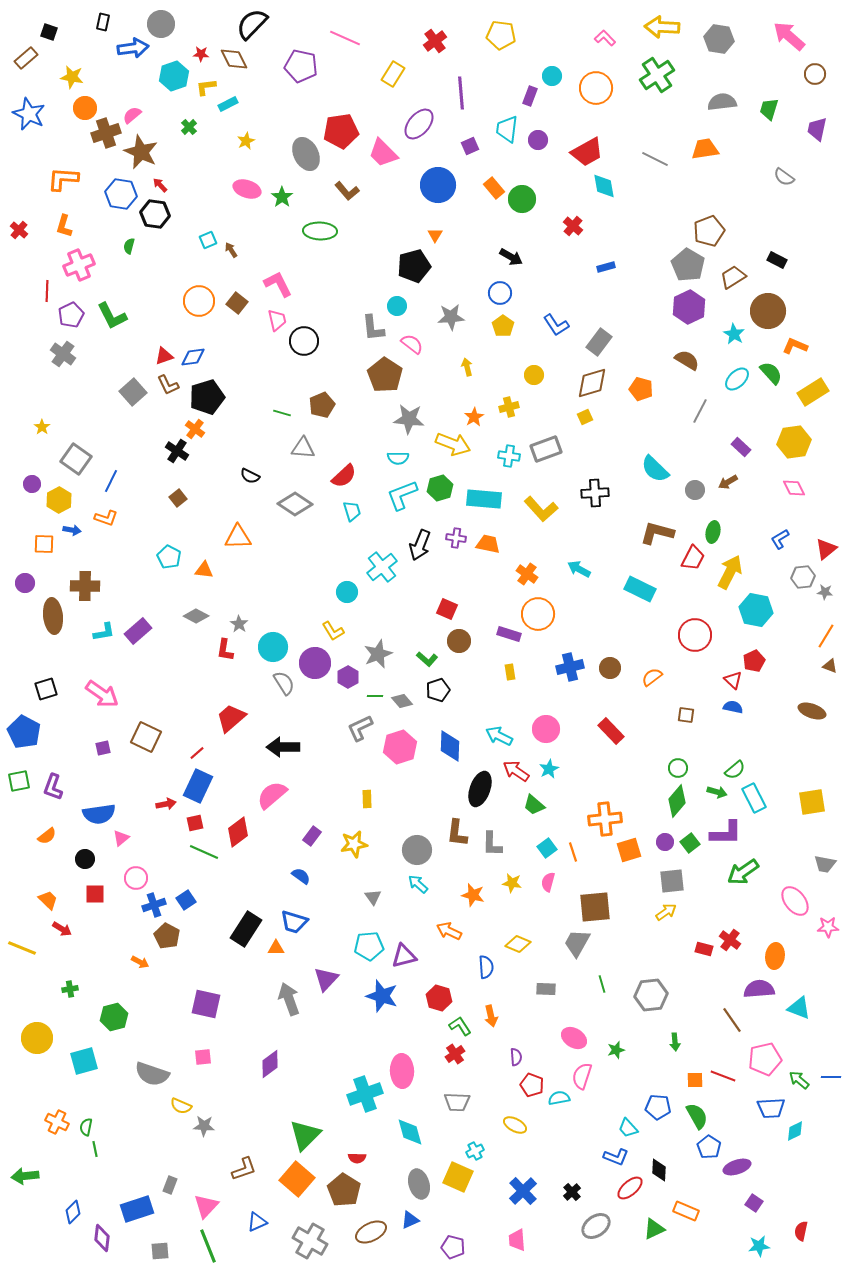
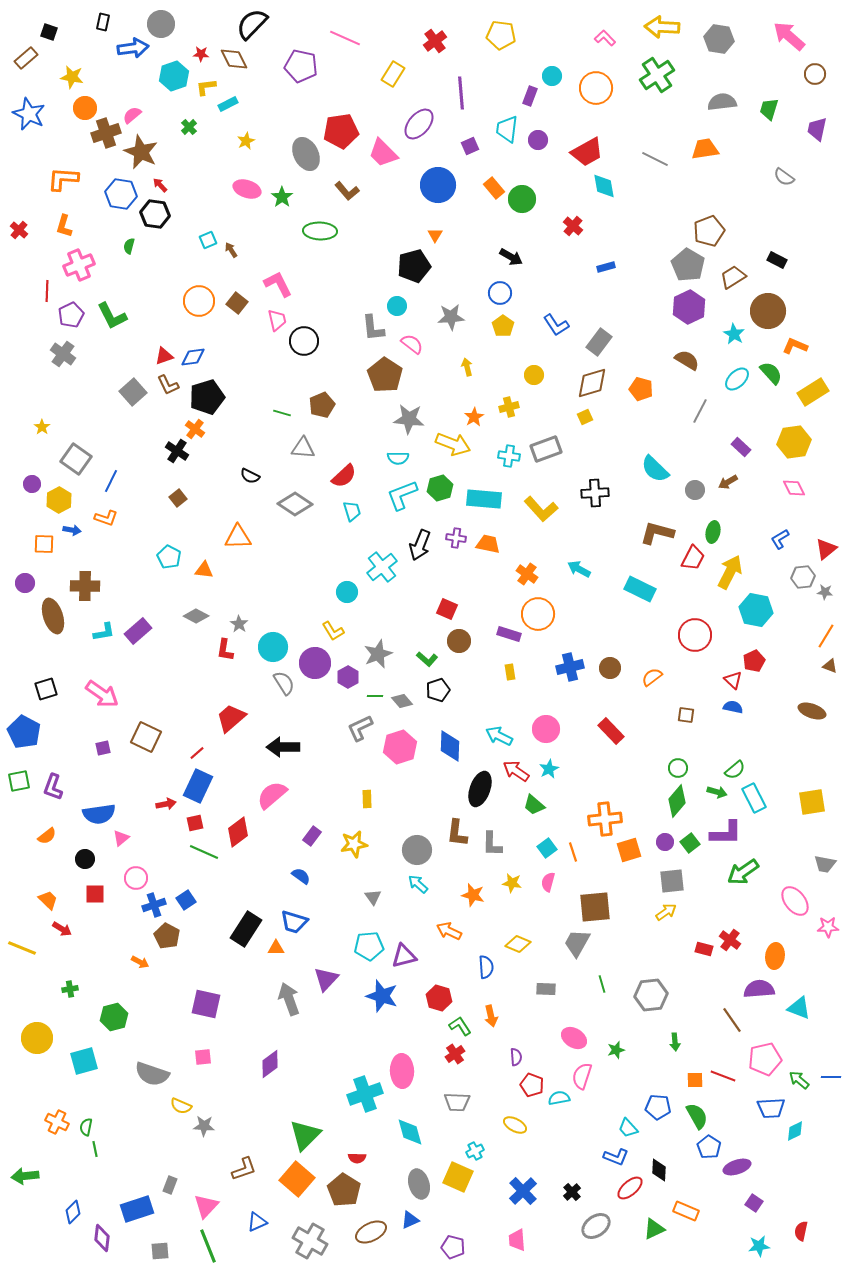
brown ellipse at (53, 616): rotated 12 degrees counterclockwise
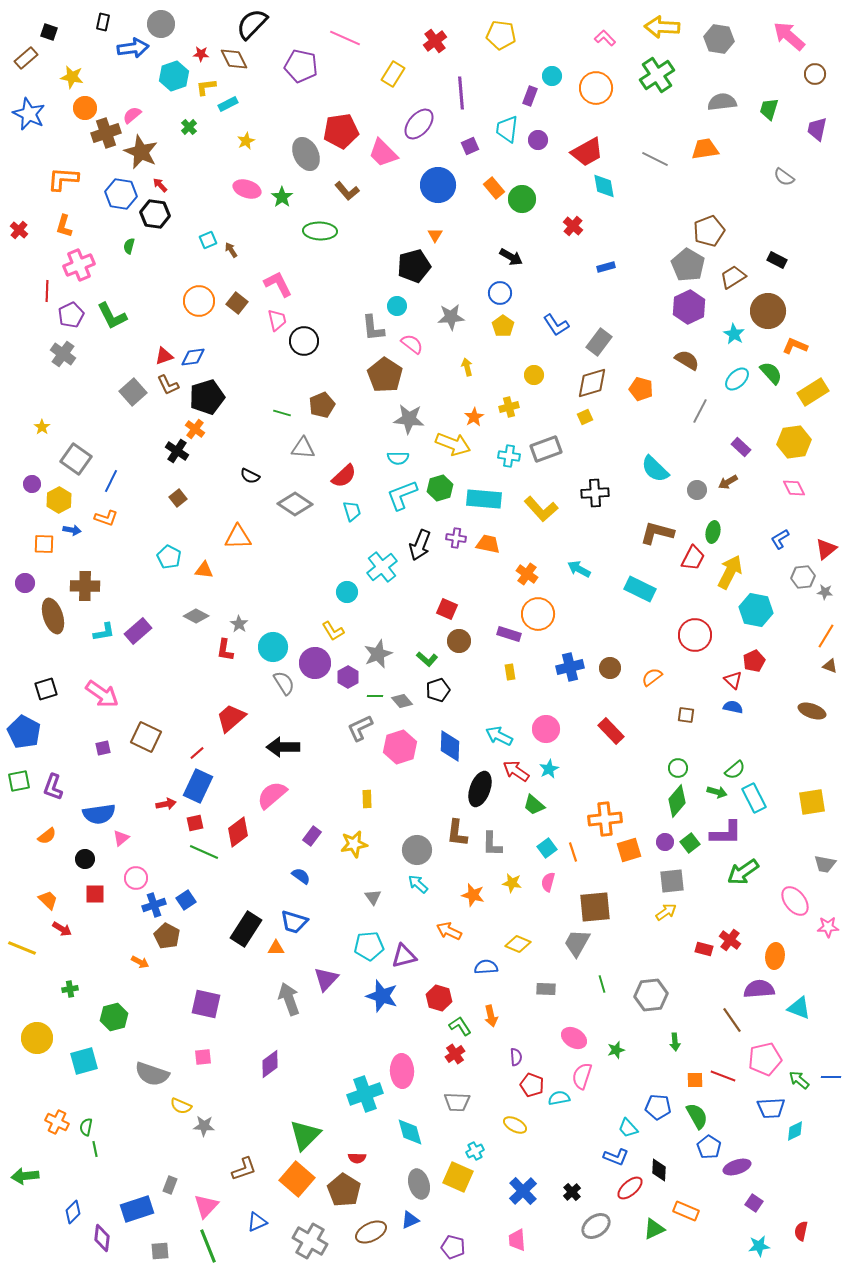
gray circle at (695, 490): moved 2 px right
blue semicircle at (486, 967): rotated 90 degrees counterclockwise
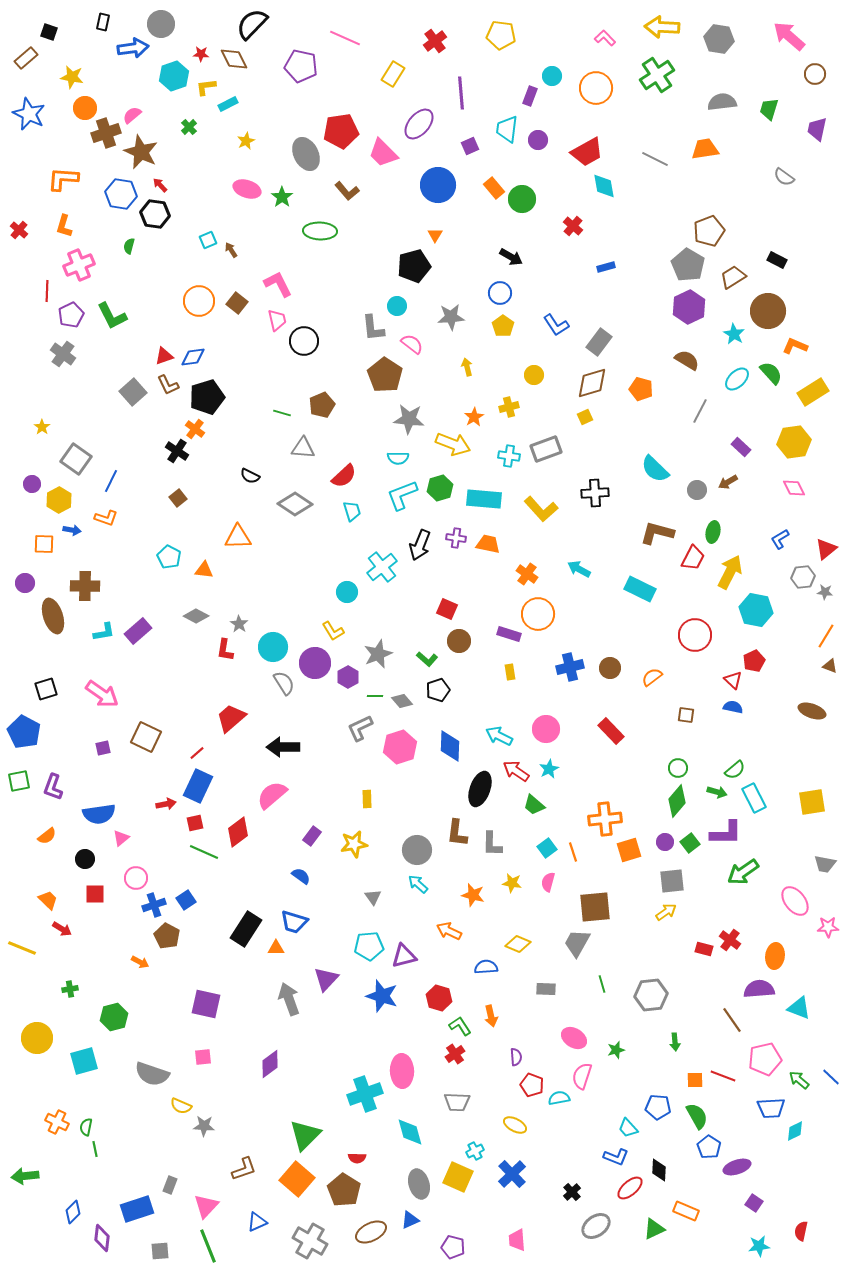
blue line at (831, 1077): rotated 42 degrees clockwise
blue cross at (523, 1191): moved 11 px left, 17 px up
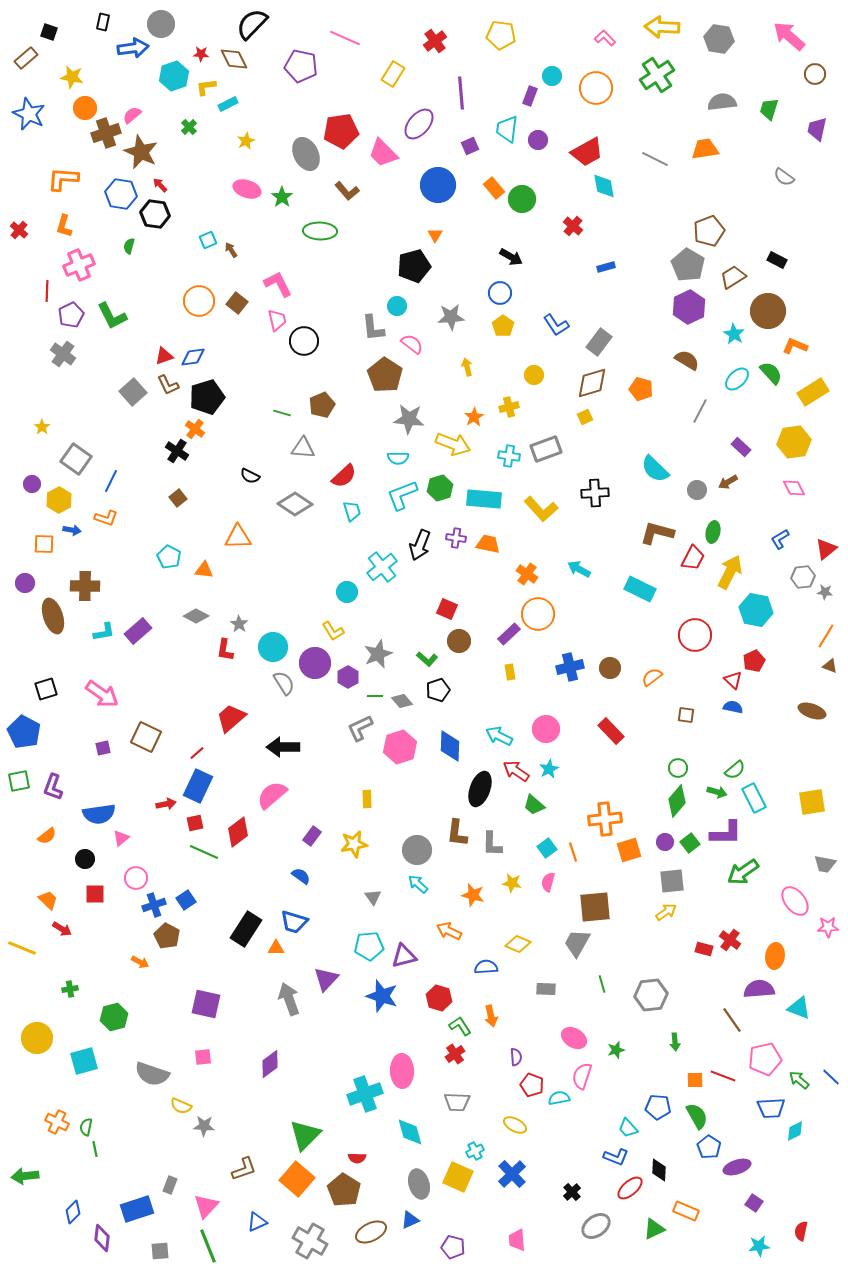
purple rectangle at (509, 634): rotated 60 degrees counterclockwise
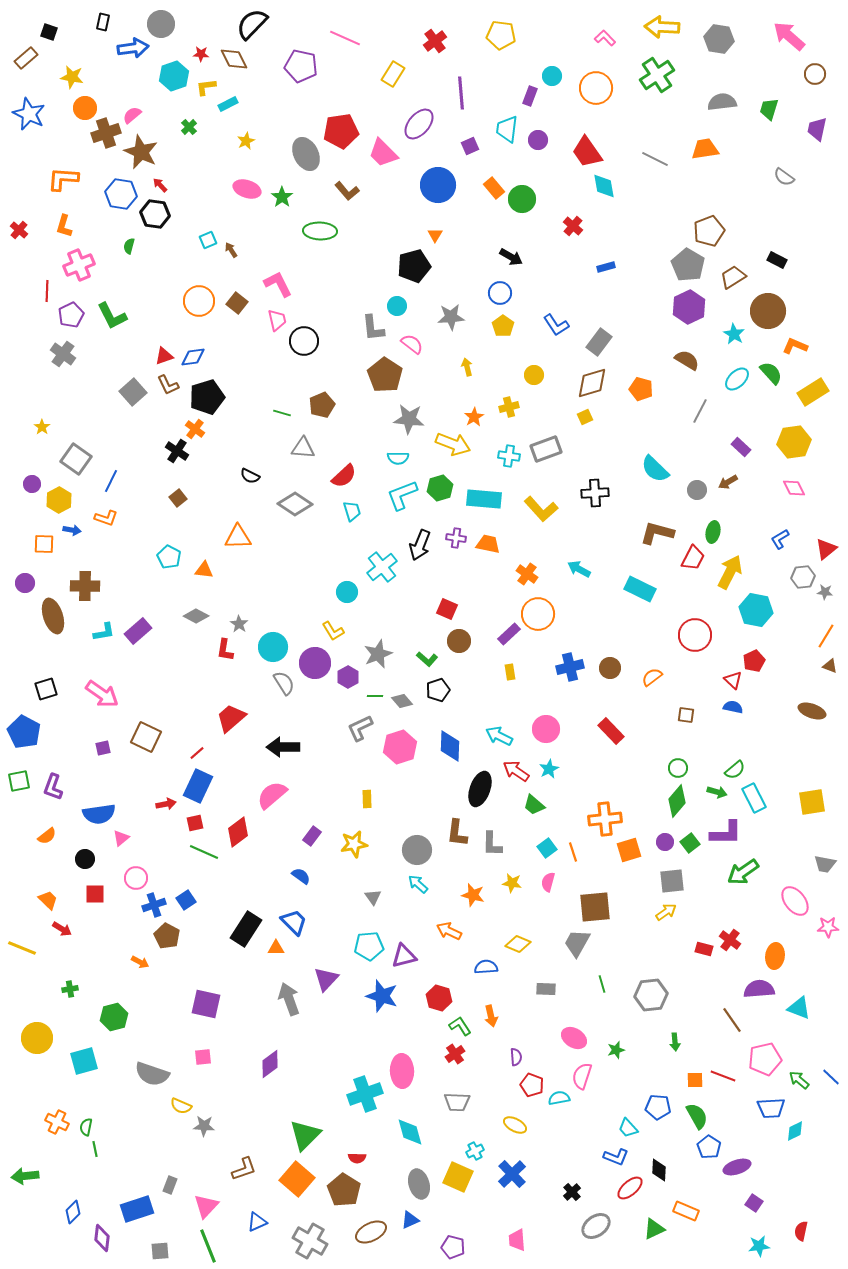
red trapezoid at (587, 152): rotated 84 degrees clockwise
blue trapezoid at (294, 922): rotated 152 degrees counterclockwise
